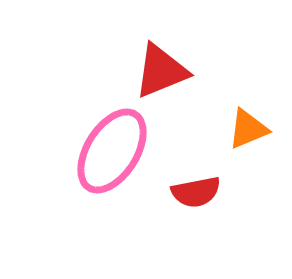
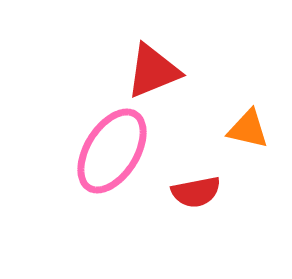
red triangle: moved 8 px left
orange triangle: rotated 36 degrees clockwise
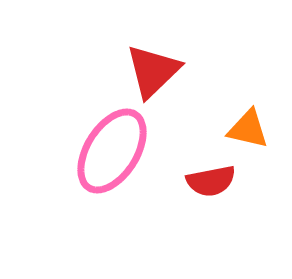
red triangle: rotated 22 degrees counterclockwise
red semicircle: moved 15 px right, 11 px up
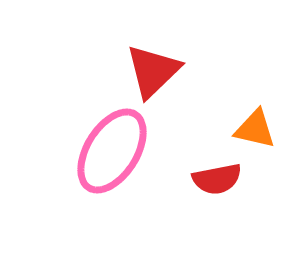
orange triangle: moved 7 px right
red semicircle: moved 6 px right, 2 px up
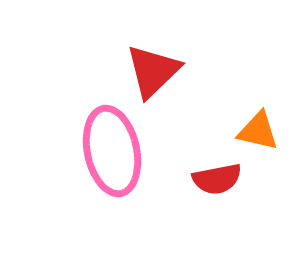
orange triangle: moved 3 px right, 2 px down
pink ellipse: rotated 44 degrees counterclockwise
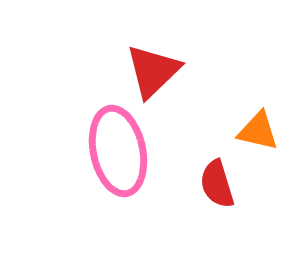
pink ellipse: moved 6 px right
red semicircle: moved 5 px down; rotated 84 degrees clockwise
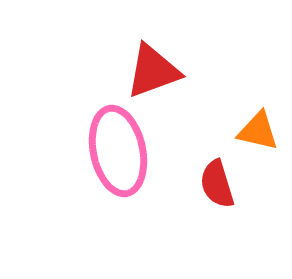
red triangle: rotated 24 degrees clockwise
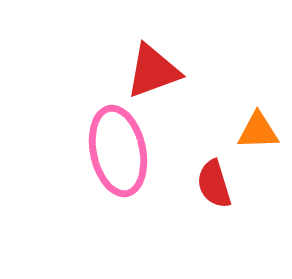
orange triangle: rotated 15 degrees counterclockwise
red semicircle: moved 3 px left
